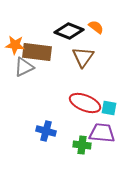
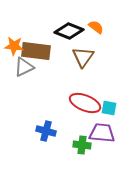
orange star: moved 1 px left, 1 px down
brown rectangle: moved 1 px left, 1 px up
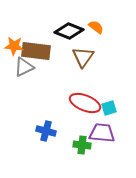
cyan square: rotated 28 degrees counterclockwise
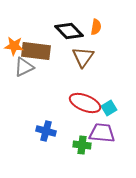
orange semicircle: rotated 63 degrees clockwise
black diamond: rotated 24 degrees clockwise
cyan square: rotated 14 degrees counterclockwise
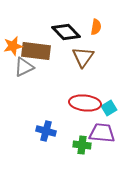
black diamond: moved 3 px left, 1 px down
orange star: moved 1 px left; rotated 18 degrees counterclockwise
red ellipse: rotated 16 degrees counterclockwise
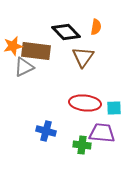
cyan square: moved 5 px right; rotated 28 degrees clockwise
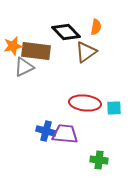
brown triangle: moved 3 px right, 5 px up; rotated 20 degrees clockwise
purple trapezoid: moved 37 px left, 1 px down
green cross: moved 17 px right, 15 px down
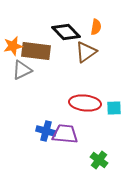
gray triangle: moved 2 px left, 3 px down
green cross: rotated 30 degrees clockwise
